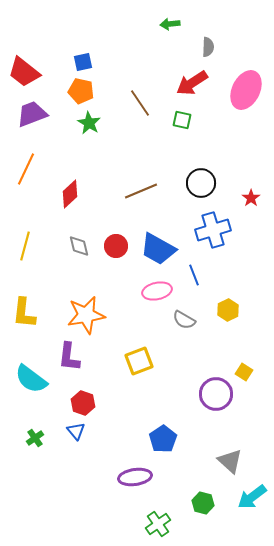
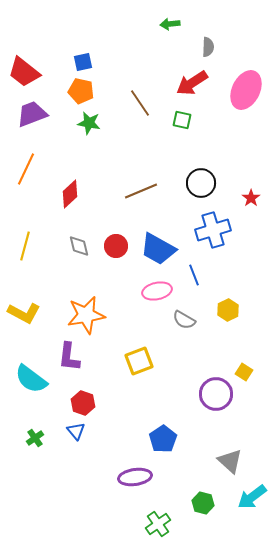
green star at (89, 123): rotated 20 degrees counterclockwise
yellow L-shape at (24, 313): rotated 68 degrees counterclockwise
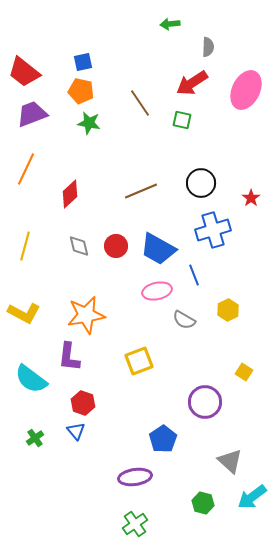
purple circle at (216, 394): moved 11 px left, 8 px down
green cross at (158, 524): moved 23 px left
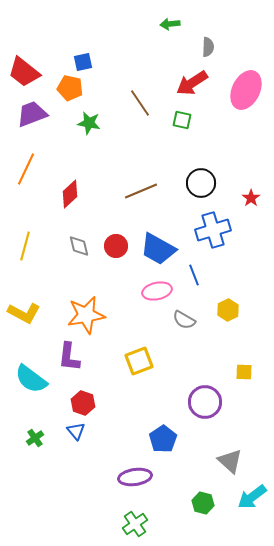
orange pentagon at (81, 91): moved 11 px left, 3 px up
yellow square at (244, 372): rotated 30 degrees counterclockwise
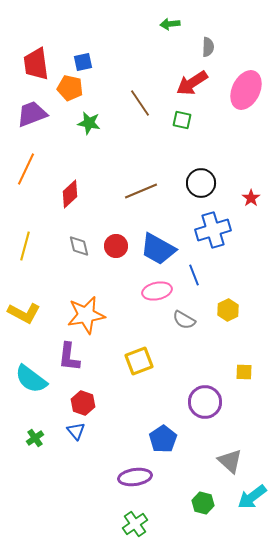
red trapezoid at (24, 72): moved 12 px right, 8 px up; rotated 44 degrees clockwise
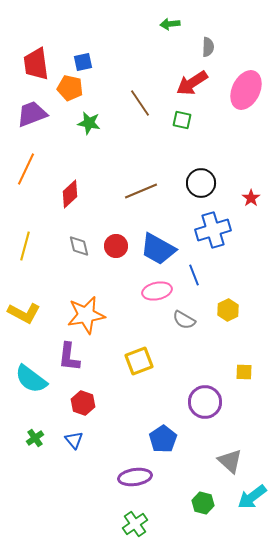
blue triangle at (76, 431): moved 2 px left, 9 px down
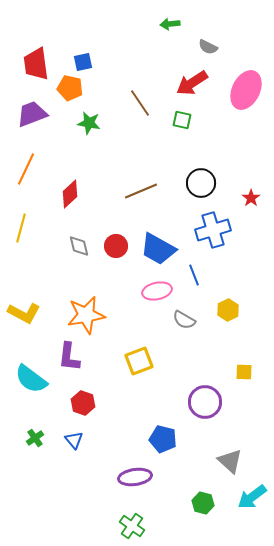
gray semicircle at (208, 47): rotated 114 degrees clockwise
yellow line at (25, 246): moved 4 px left, 18 px up
blue pentagon at (163, 439): rotated 24 degrees counterclockwise
green cross at (135, 524): moved 3 px left, 2 px down; rotated 20 degrees counterclockwise
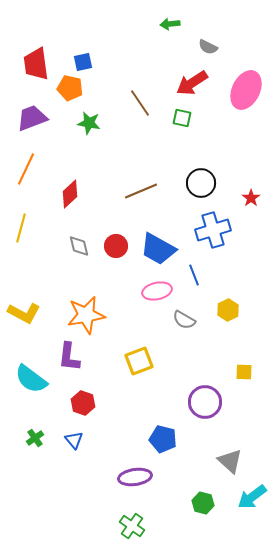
purple trapezoid at (32, 114): moved 4 px down
green square at (182, 120): moved 2 px up
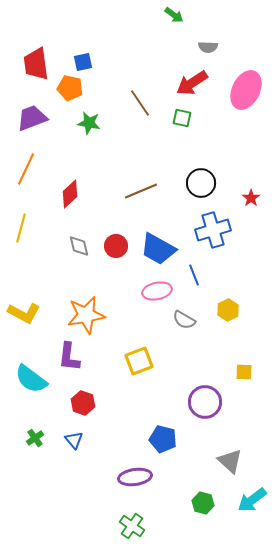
green arrow at (170, 24): moved 4 px right, 9 px up; rotated 138 degrees counterclockwise
gray semicircle at (208, 47): rotated 24 degrees counterclockwise
cyan arrow at (252, 497): moved 3 px down
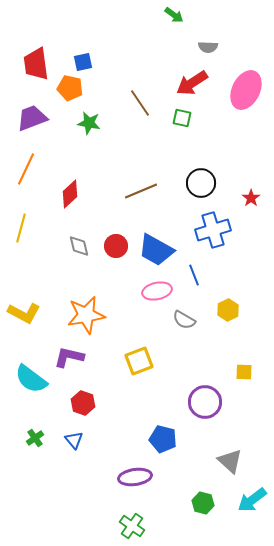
blue trapezoid at (158, 249): moved 2 px left, 1 px down
purple L-shape at (69, 357): rotated 96 degrees clockwise
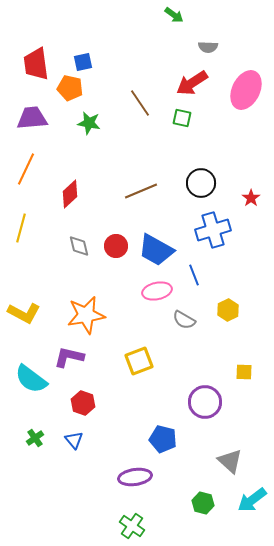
purple trapezoid at (32, 118): rotated 16 degrees clockwise
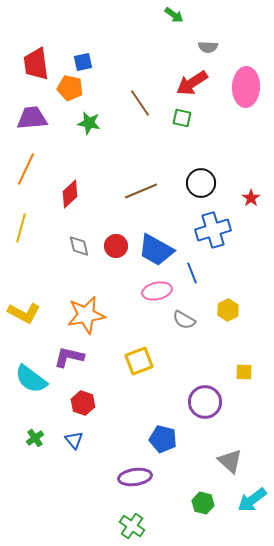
pink ellipse at (246, 90): moved 3 px up; rotated 24 degrees counterclockwise
blue line at (194, 275): moved 2 px left, 2 px up
